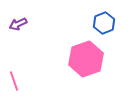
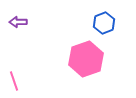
purple arrow: moved 2 px up; rotated 24 degrees clockwise
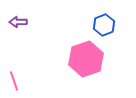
blue hexagon: moved 2 px down
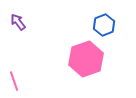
purple arrow: rotated 54 degrees clockwise
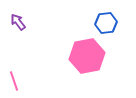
blue hexagon: moved 2 px right, 2 px up; rotated 15 degrees clockwise
pink hexagon: moved 1 px right, 3 px up; rotated 8 degrees clockwise
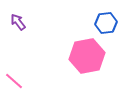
pink line: rotated 30 degrees counterclockwise
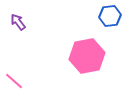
blue hexagon: moved 4 px right, 7 px up
